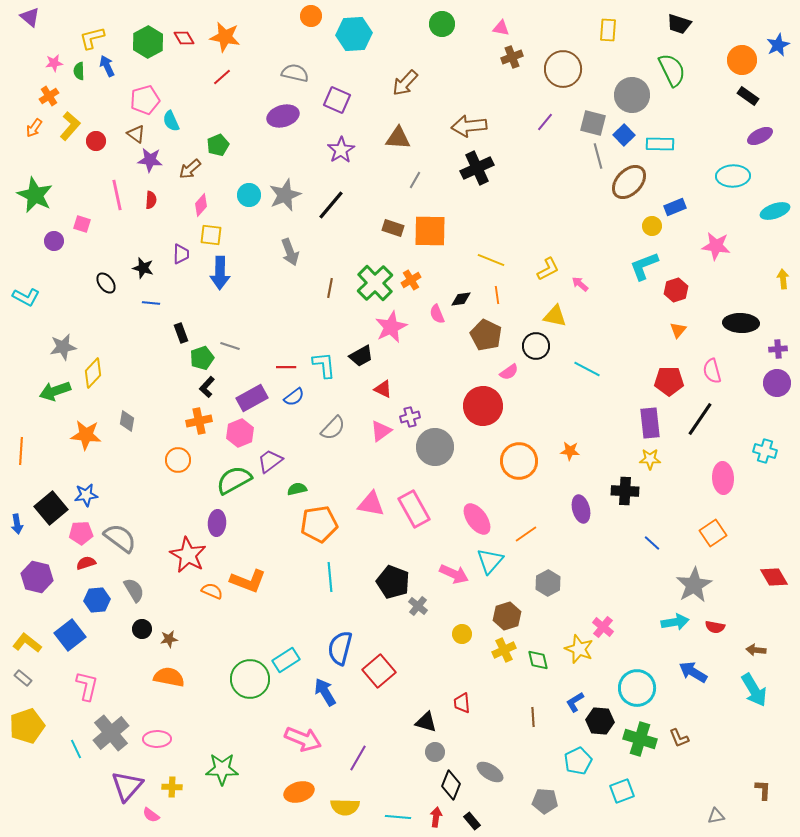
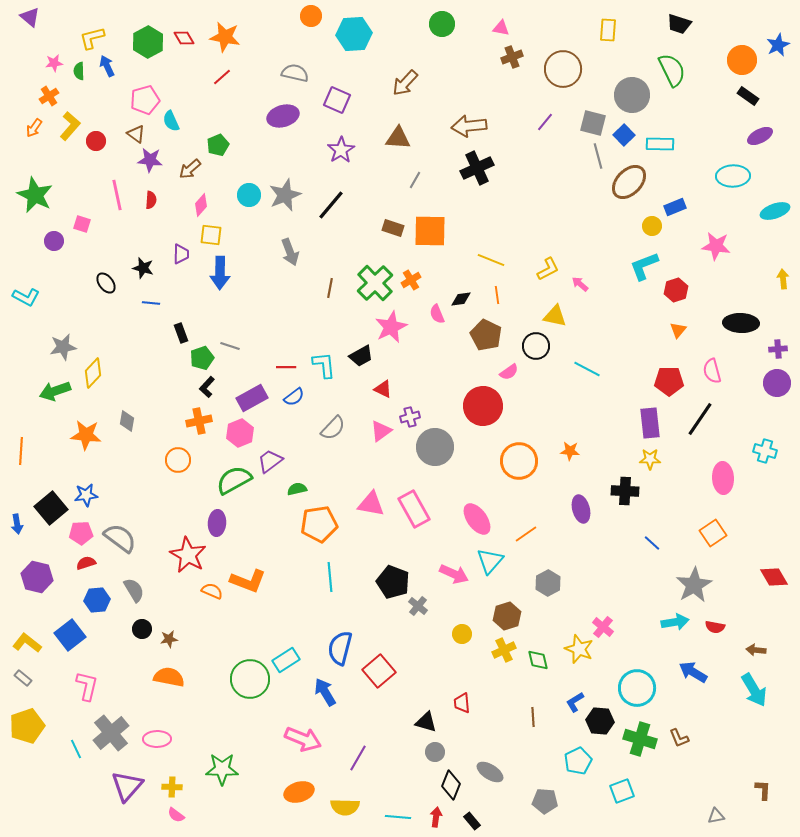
pink semicircle at (151, 815): moved 25 px right
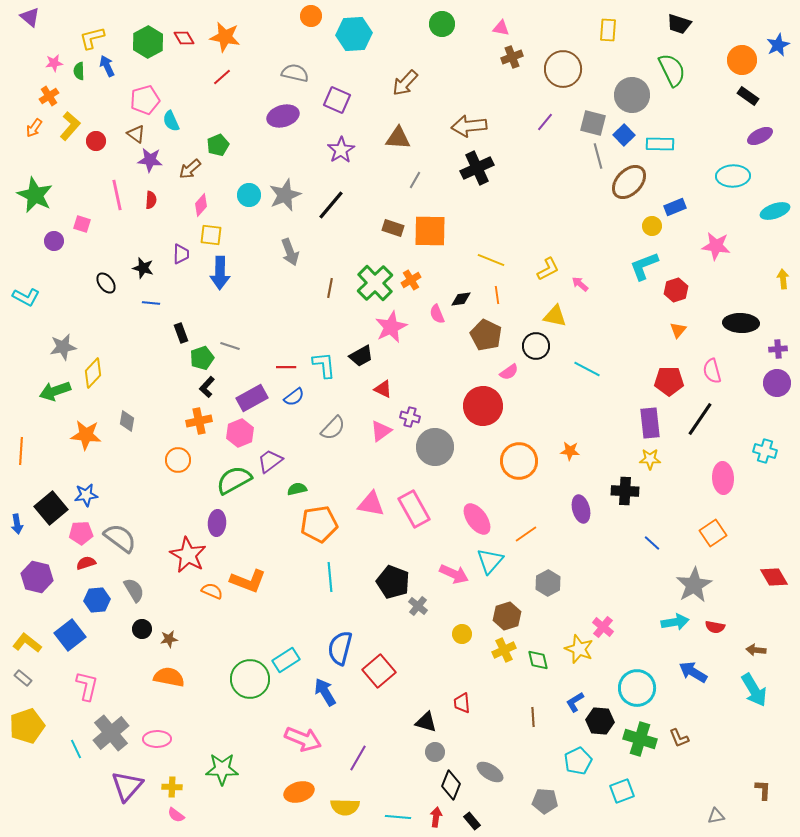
purple cross at (410, 417): rotated 30 degrees clockwise
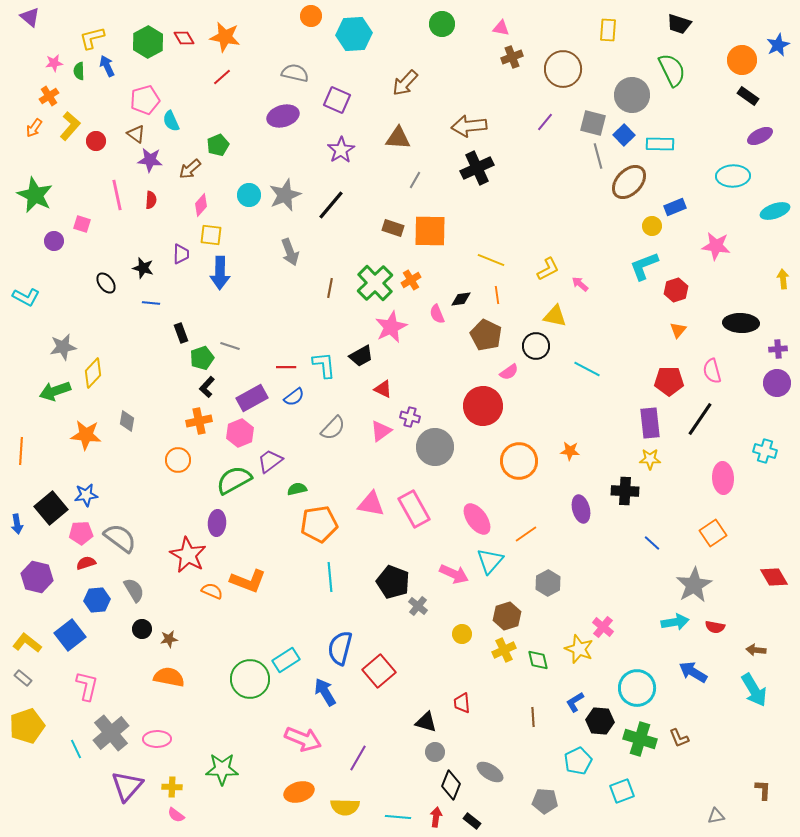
black rectangle at (472, 821): rotated 12 degrees counterclockwise
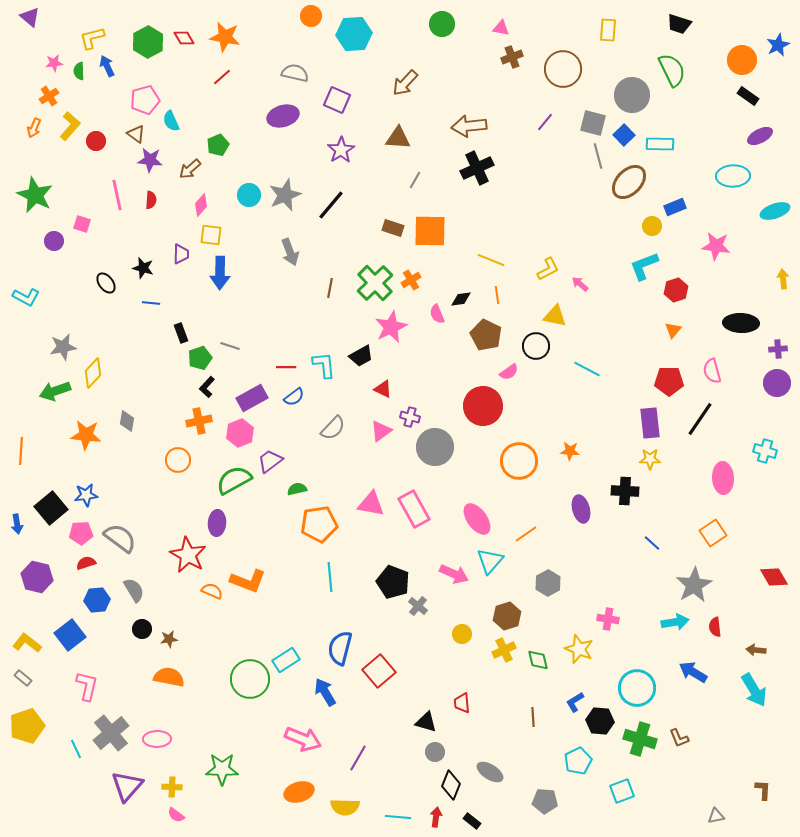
orange arrow at (34, 128): rotated 12 degrees counterclockwise
orange triangle at (678, 330): moved 5 px left
green pentagon at (202, 358): moved 2 px left
pink cross at (603, 627): moved 5 px right, 8 px up; rotated 30 degrees counterclockwise
red semicircle at (715, 627): rotated 72 degrees clockwise
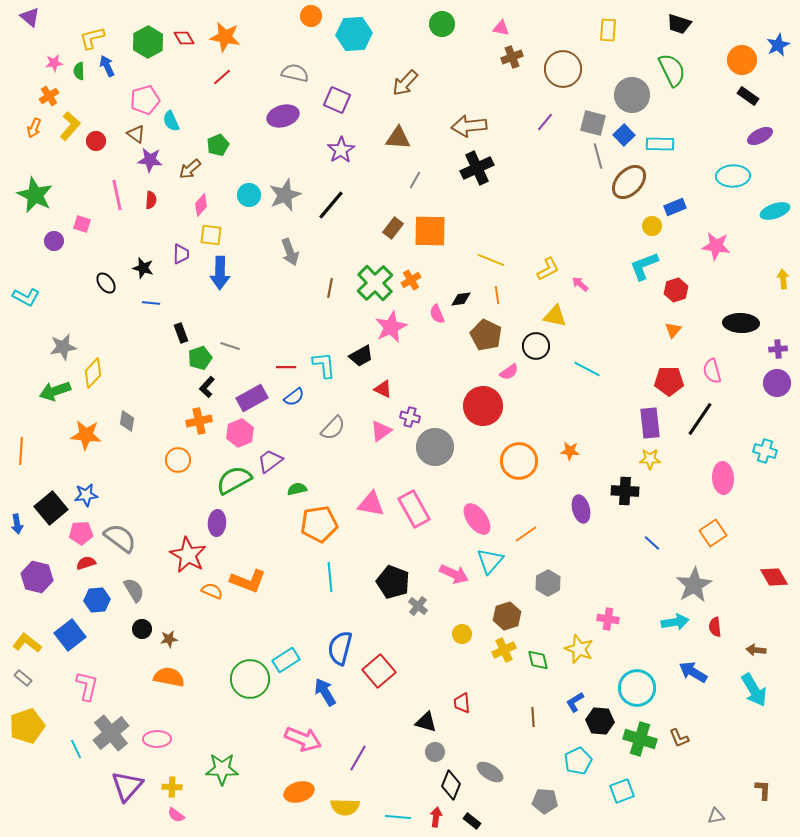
brown rectangle at (393, 228): rotated 70 degrees counterclockwise
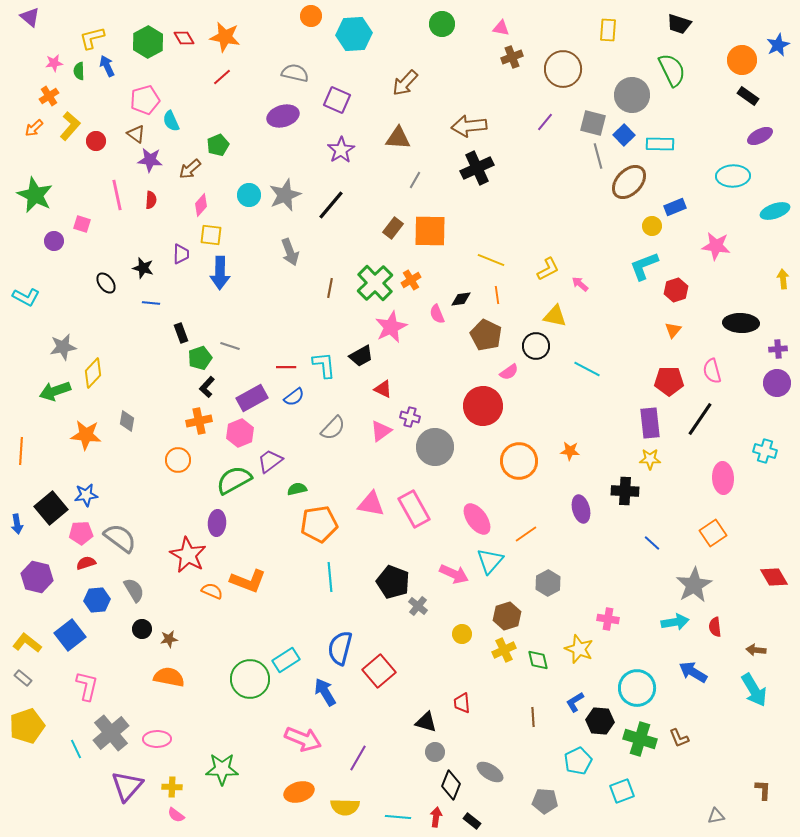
orange arrow at (34, 128): rotated 24 degrees clockwise
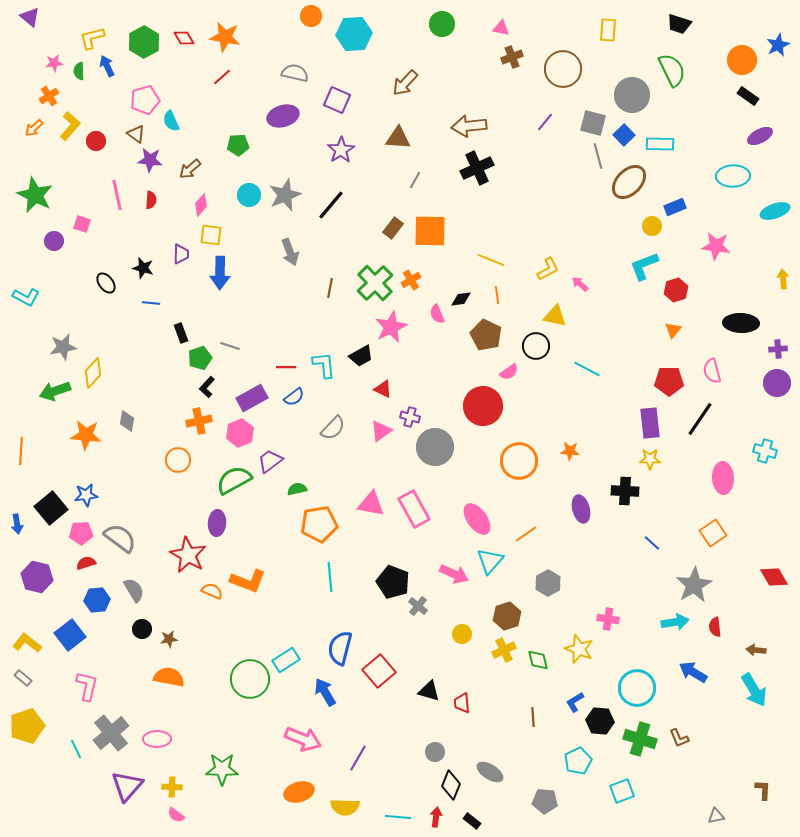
green hexagon at (148, 42): moved 4 px left
green pentagon at (218, 145): moved 20 px right; rotated 20 degrees clockwise
black triangle at (426, 722): moved 3 px right, 31 px up
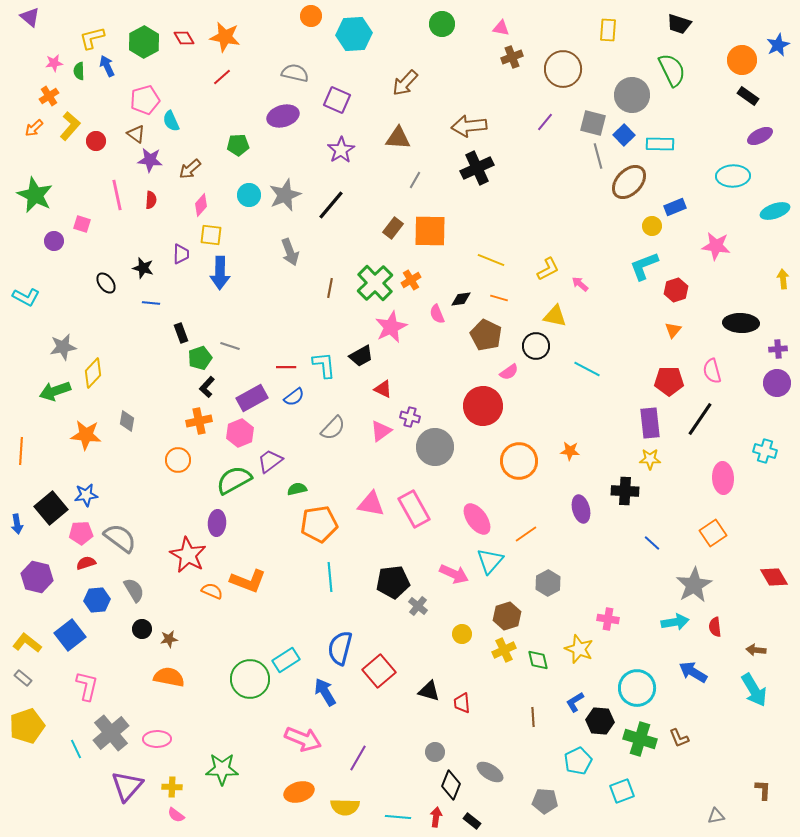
orange line at (497, 295): moved 2 px right, 3 px down; rotated 66 degrees counterclockwise
black pentagon at (393, 582): rotated 28 degrees counterclockwise
